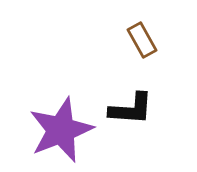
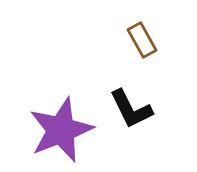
black L-shape: rotated 60 degrees clockwise
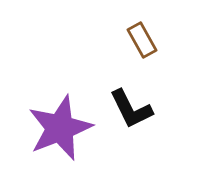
purple star: moved 1 px left, 2 px up
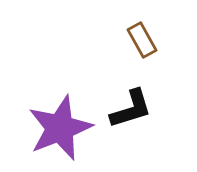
black L-shape: rotated 81 degrees counterclockwise
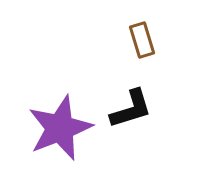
brown rectangle: rotated 12 degrees clockwise
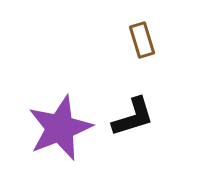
black L-shape: moved 2 px right, 8 px down
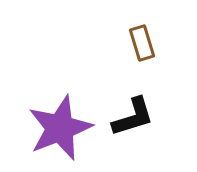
brown rectangle: moved 3 px down
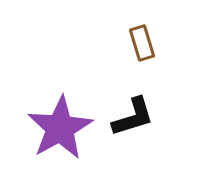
purple star: rotated 8 degrees counterclockwise
